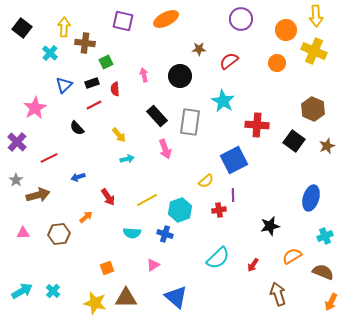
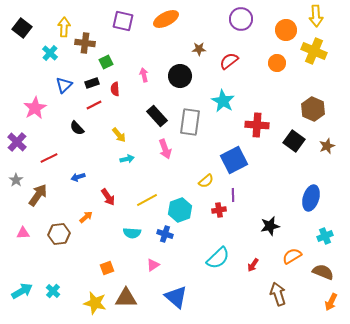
brown arrow at (38, 195): rotated 40 degrees counterclockwise
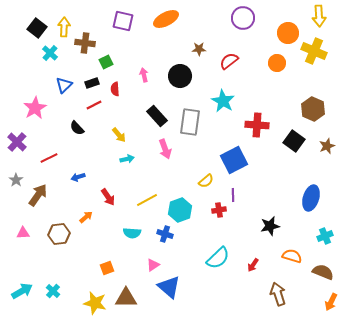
yellow arrow at (316, 16): moved 3 px right
purple circle at (241, 19): moved 2 px right, 1 px up
black square at (22, 28): moved 15 px right
orange circle at (286, 30): moved 2 px right, 3 px down
orange semicircle at (292, 256): rotated 48 degrees clockwise
blue triangle at (176, 297): moved 7 px left, 10 px up
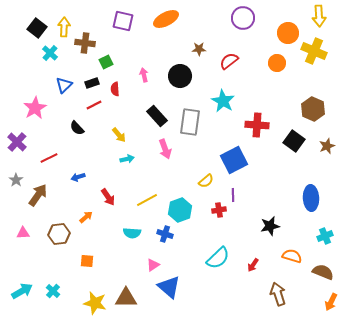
blue ellipse at (311, 198): rotated 20 degrees counterclockwise
orange square at (107, 268): moved 20 px left, 7 px up; rotated 24 degrees clockwise
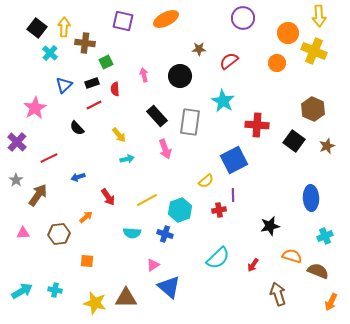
brown semicircle at (323, 272): moved 5 px left, 1 px up
cyan cross at (53, 291): moved 2 px right, 1 px up; rotated 32 degrees counterclockwise
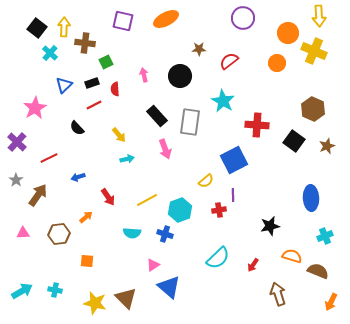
brown triangle at (126, 298): rotated 45 degrees clockwise
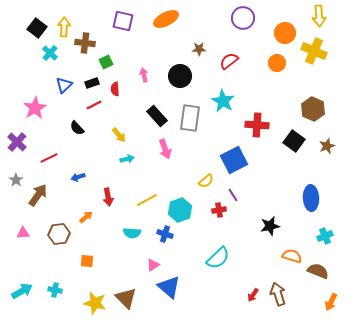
orange circle at (288, 33): moved 3 px left
gray rectangle at (190, 122): moved 4 px up
purple line at (233, 195): rotated 32 degrees counterclockwise
red arrow at (108, 197): rotated 24 degrees clockwise
red arrow at (253, 265): moved 30 px down
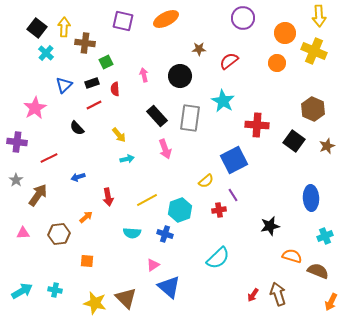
cyan cross at (50, 53): moved 4 px left
purple cross at (17, 142): rotated 36 degrees counterclockwise
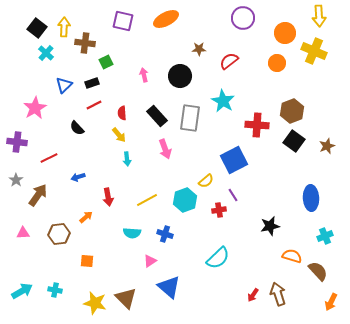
red semicircle at (115, 89): moved 7 px right, 24 px down
brown hexagon at (313, 109): moved 21 px left, 2 px down; rotated 15 degrees clockwise
cyan arrow at (127, 159): rotated 96 degrees clockwise
cyan hexagon at (180, 210): moved 5 px right, 10 px up
pink triangle at (153, 265): moved 3 px left, 4 px up
brown semicircle at (318, 271): rotated 25 degrees clockwise
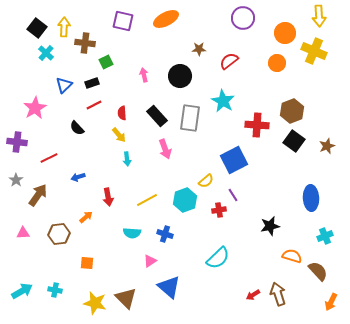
orange square at (87, 261): moved 2 px down
red arrow at (253, 295): rotated 24 degrees clockwise
